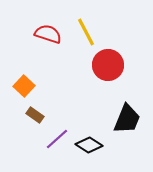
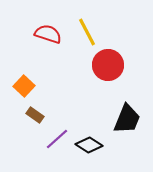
yellow line: moved 1 px right
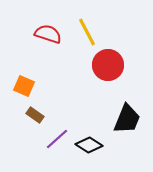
orange square: rotated 20 degrees counterclockwise
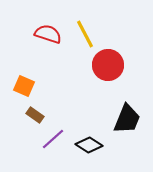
yellow line: moved 2 px left, 2 px down
purple line: moved 4 px left
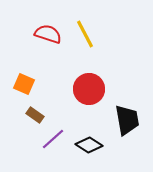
red circle: moved 19 px left, 24 px down
orange square: moved 2 px up
black trapezoid: moved 1 px down; rotated 32 degrees counterclockwise
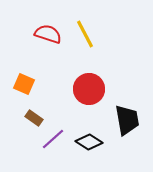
brown rectangle: moved 1 px left, 3 px down
black diamond: moved 3 px up
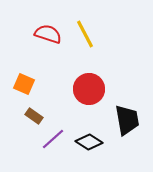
brown rectangle: moved 2 px up
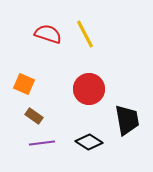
purple line: moved 11 px left, 4 px down; rotated 35 degrees clockwise
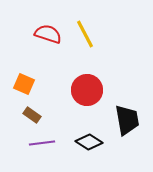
red circle: moved 2 px left, 1 px down
brown rectangle: moved 2 px left, 1 px up
